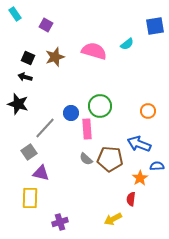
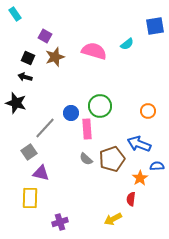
purple square: moved 1 px left, 11 px down
black star: moved 2 px left, 1 px up
brown pentagon: moved 2 px right; rotated 25 degrees counterclockwise
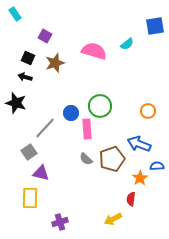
brown star: moved 6 px down
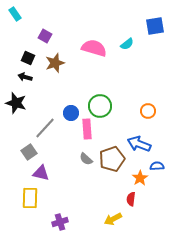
pink semicircle: moved 3 px up
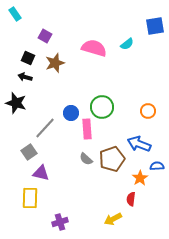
green circle: moved 2 px right, 1 px down
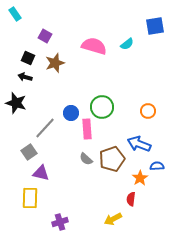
pink semicircle: moved 2 px up
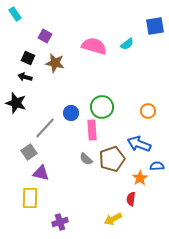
brown star: rotated 30 degrees clockwise
pink rectangle: moved 5 px right, 1 px down
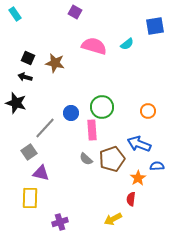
purple square: moved 30 px right, 24 px up
orange star: moved 2 px left
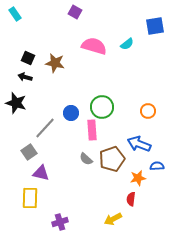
orange star: rotated 21 degrees clockwise
